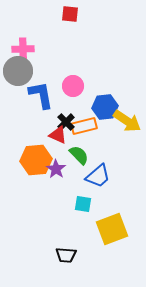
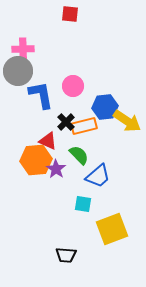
red triangle: moved 10 px left, 6 px down
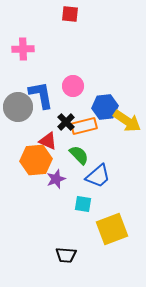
gray circle: moved 36 px down
purple star: moved 10 px down; rotated 18 degrees clockwise
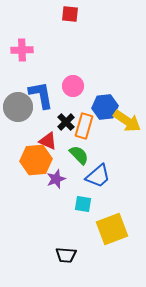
pink cross: moved 1 px left, 1 px down
orange rectangle: rotated 60 degrees counterclockwise
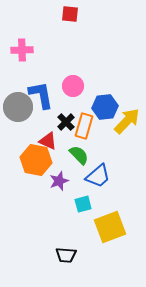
yellow arrow: rotated 80 degrees counterclockwise
orange hexagon: rotated 16 degrees clockwise
purple star: moved 3 px right, 2 px down
cyan square: rotated 24 degrees counterclockwise
yellow square: moved 2 px left, 2 px up
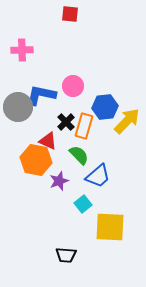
blue L-shape: rotated 68 degrees counterclockwise
cyan square: rotated 24 degrees counterclockwise
yellow square: rotated 24 degrees clockwise
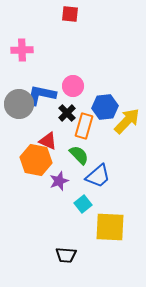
gray circle: moved 1 px right, 3 px up
black cross: moved 1 px right, 9 px up
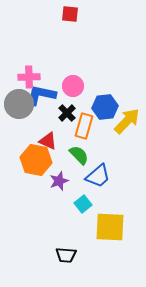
pink cross: moved 7 px right, 27 px down
